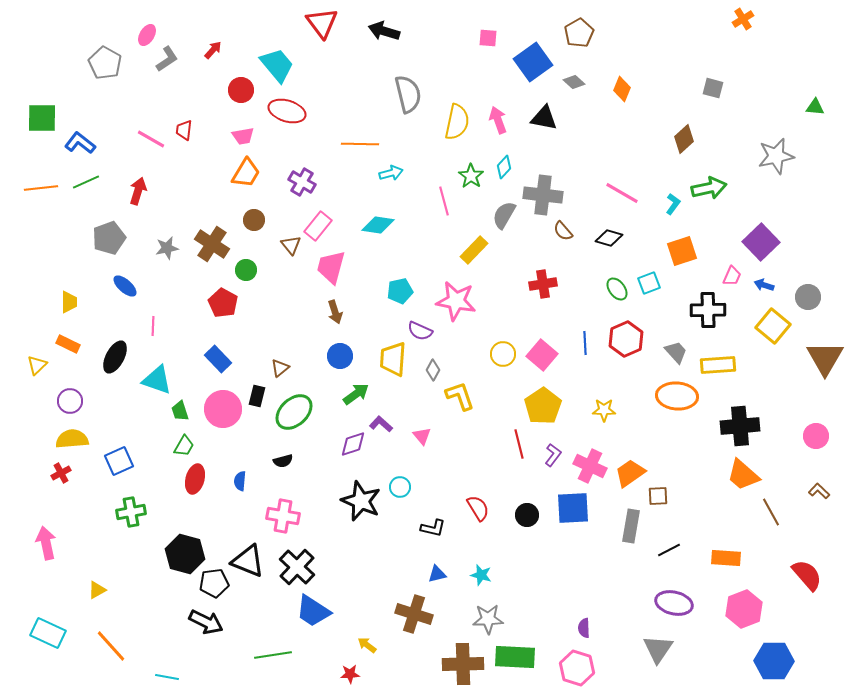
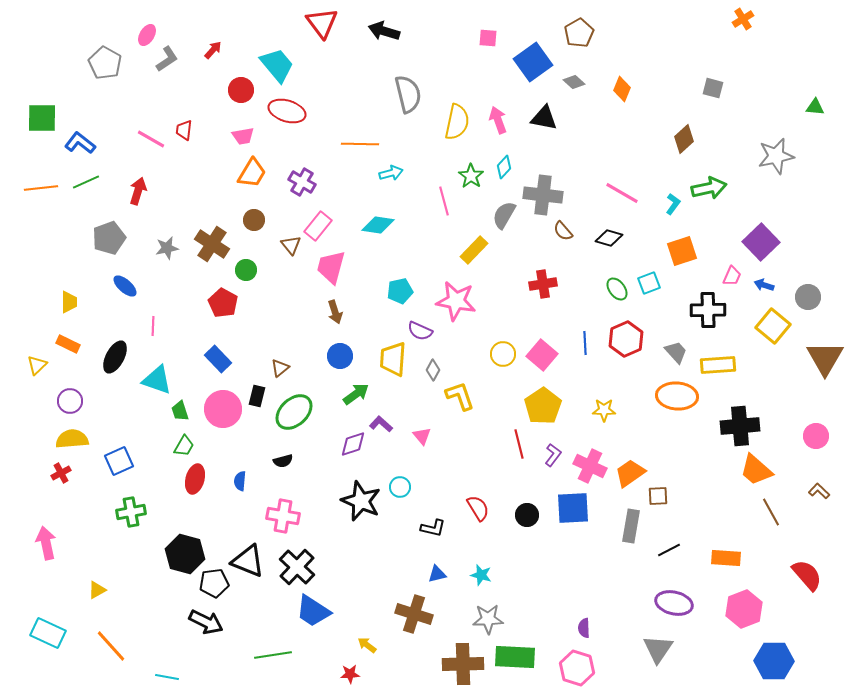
orange trapezoid at (246, 173): moved 6 px right
orange trapezoid at (743, 475): moved 13 px right, 5 px up
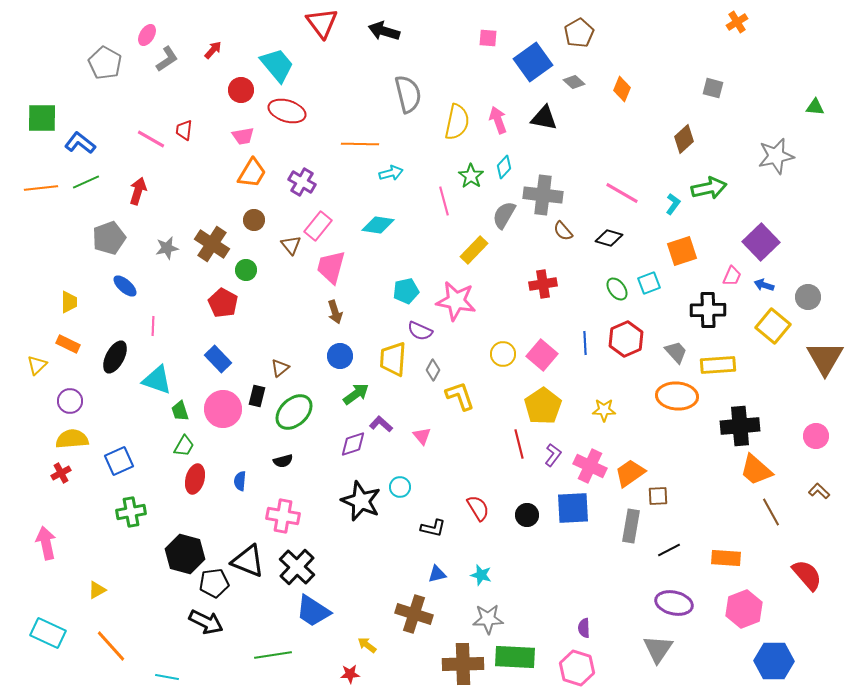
orange cross at (743, 19): moved 6 px left, 3 px down
cyan pentagon at (400, 291): moved 6 px right
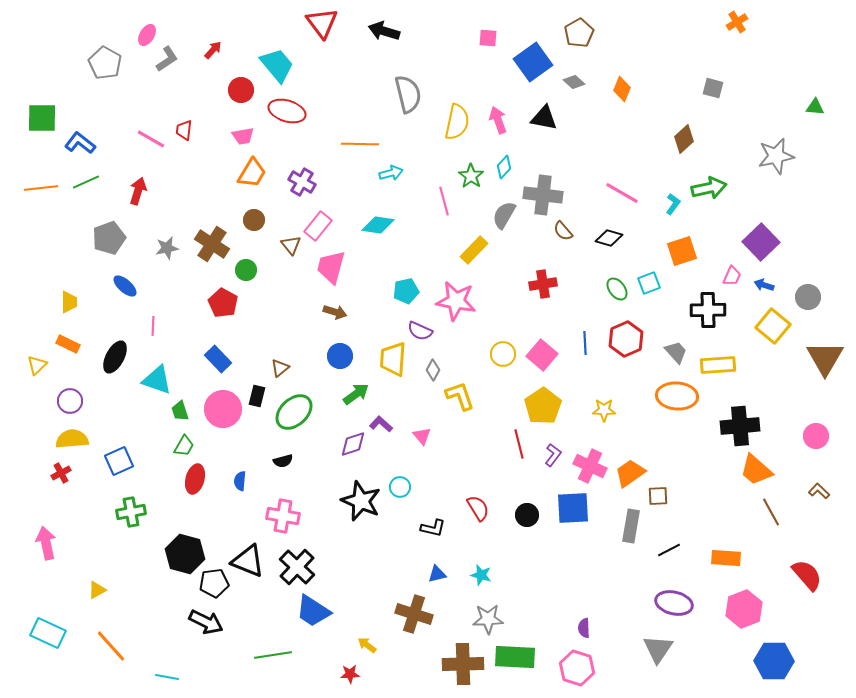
brown arrow at (335, 312): rotated 55 degrees counterclockwise
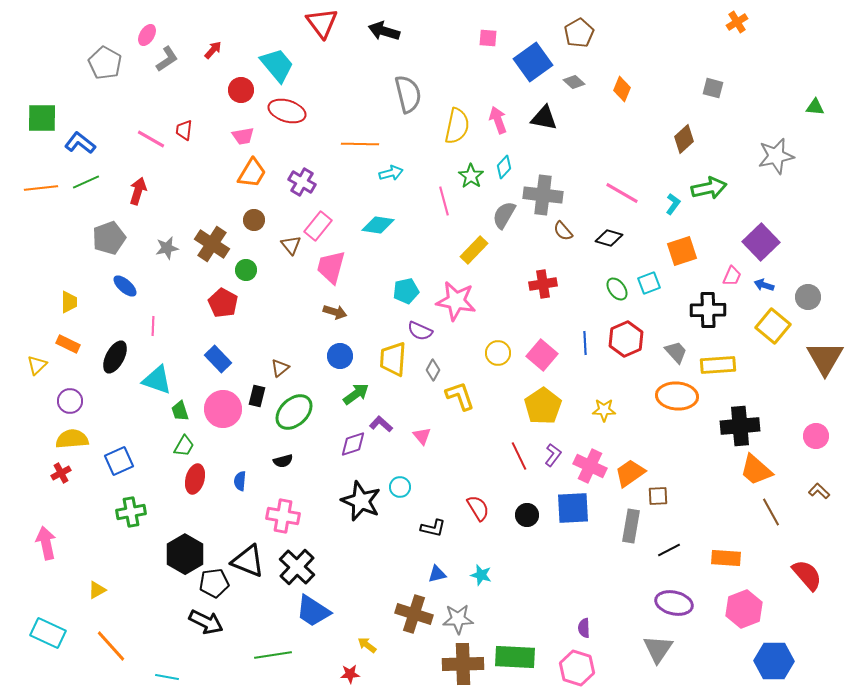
yellow semicircle at (457, 122): moved 4 px down
yellow circle at (503, 354): moved 5 px left, 1 px up
red line at (519, 444): moved 12 px down; rotated 12 degrees counterclockwise
black hexagon at (185, 554): rotated 15 degrees clockwise
gray star at (488, 619): moved 30 px left
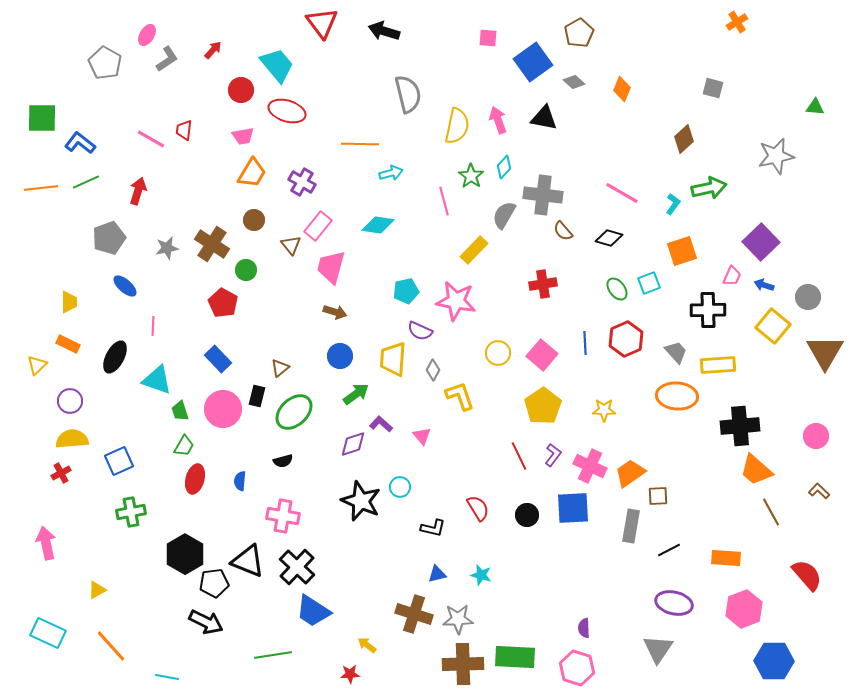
brown triangle at (825, 358): moved 6 px up
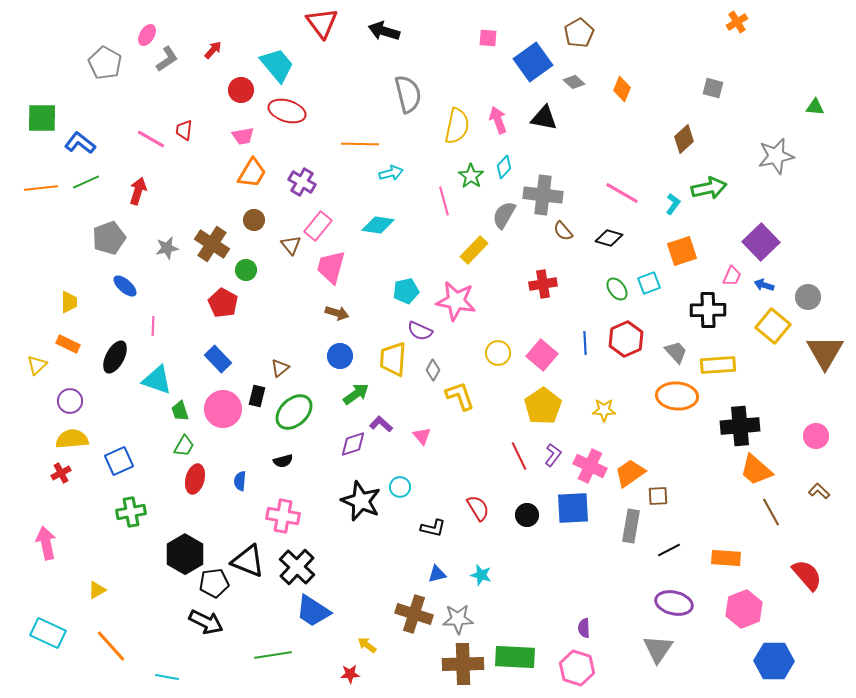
brown arrow at (335, 312): moved 2 px right, 1 px down
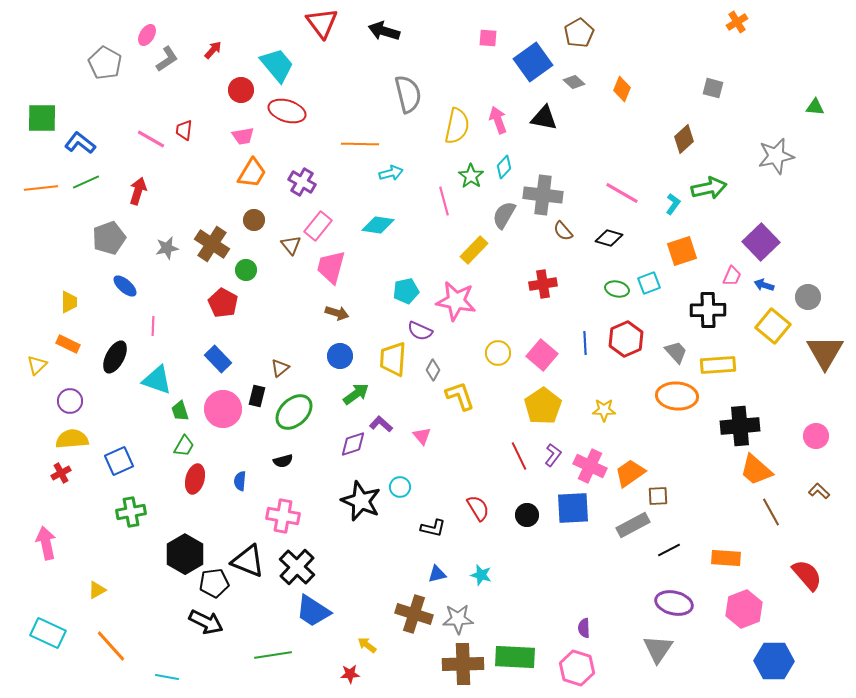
green ellipse at (617, 289): rotated 40 degrees counterclockwise
gray rectangle at (631, 526): moved 2 px right, 1 px up; rotated 52 degrees clockwise
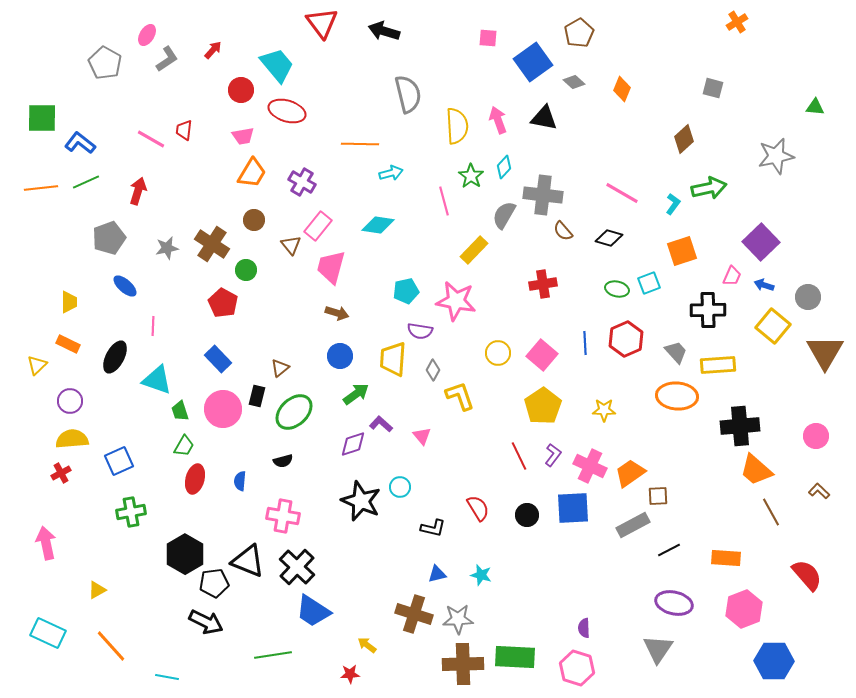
yellow semicircle at (457, 126): rotated 15 degrees counterclockwise
purple semicircle at (420, 331): rotated 15 degrees counterclockwise
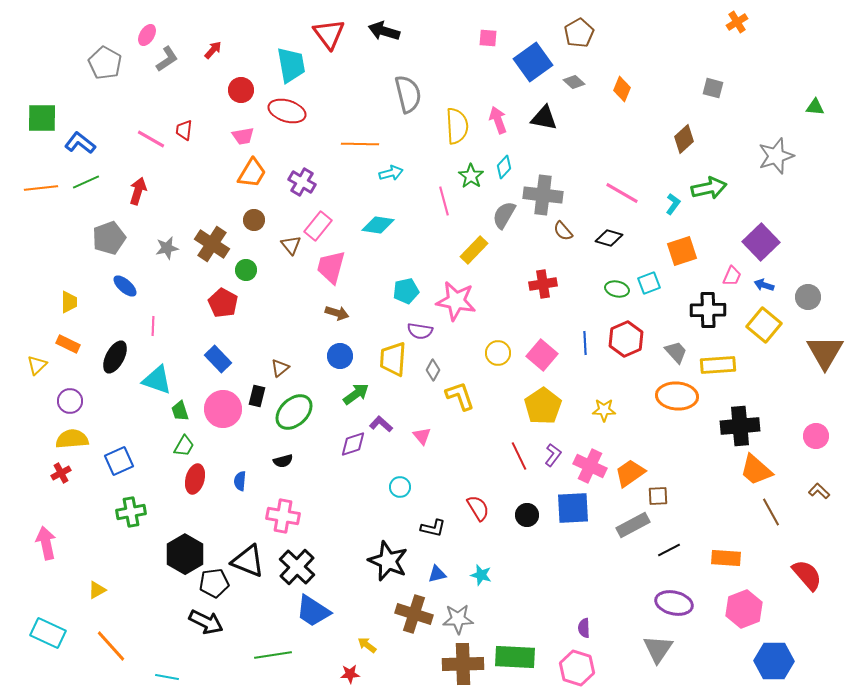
red triangle at (322, 23): moved 7 px right, 11 px down
cyan trapezoid at (277, 65): moved 14 px right; rotated 30 degrees clockwise
gray star at (776, 156): rotated 6 degrees counterclockwise
yellow square at (773, 326): moved 9 px left, 1 px up
black star at (361, 501): moved 27 px right, 60 px down
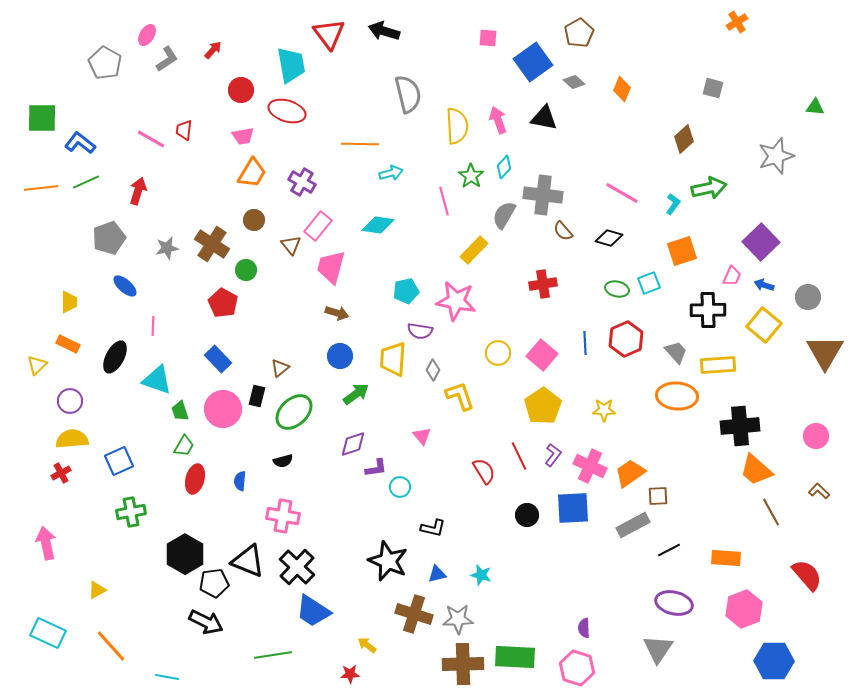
purple L-shape at (381, 424): moved 5 px left, 44 px down; rotated 130 degrees clockwise
red semicircle at (478, 508): moved 6 px right, 37 px up
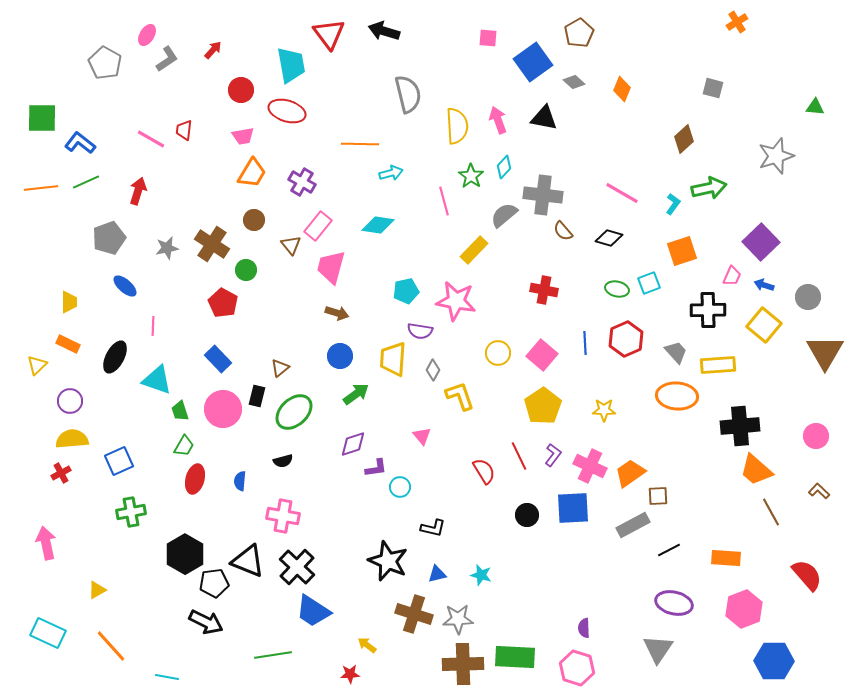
gray semicircle at (504, 215): rotated 20 degrees clockwise
red cross at (543, 284): moved 1 px right, 6 px down; rotated 20 degrees clockwise
